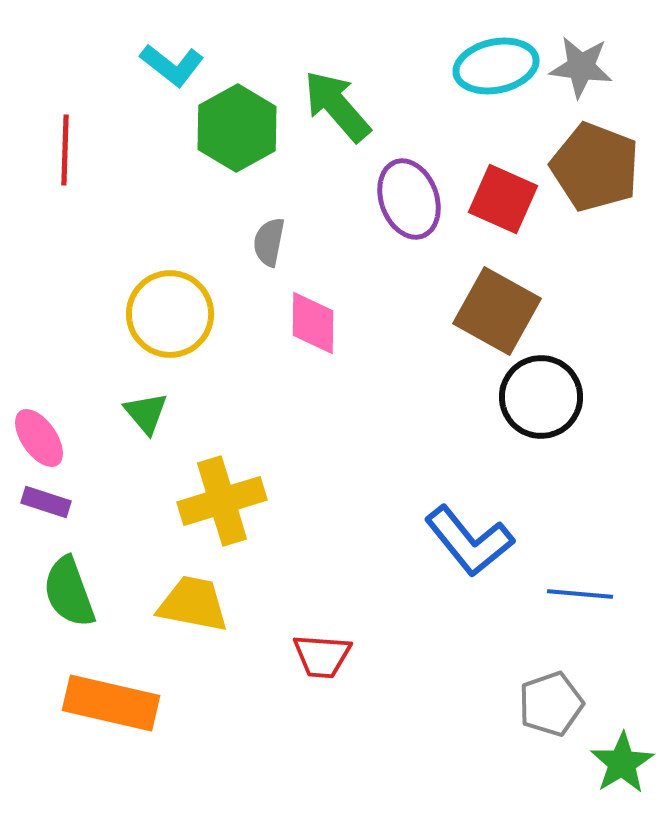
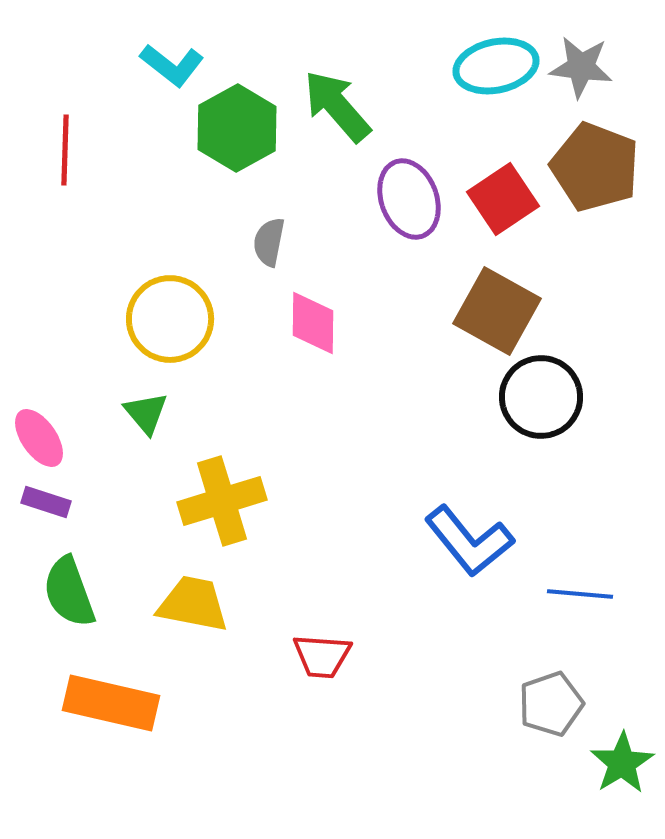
red square: rotated 32 degrees clockwise
yellow circle: moved 5 px down
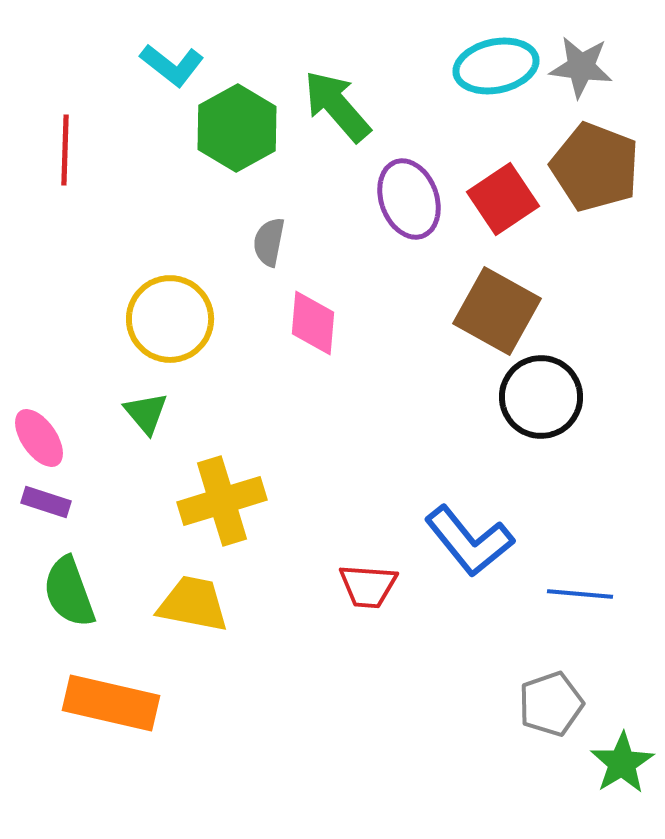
pink diamond: rotated 4 degrees clockwise
red trapezoid: moved 46 px right, 70 px up
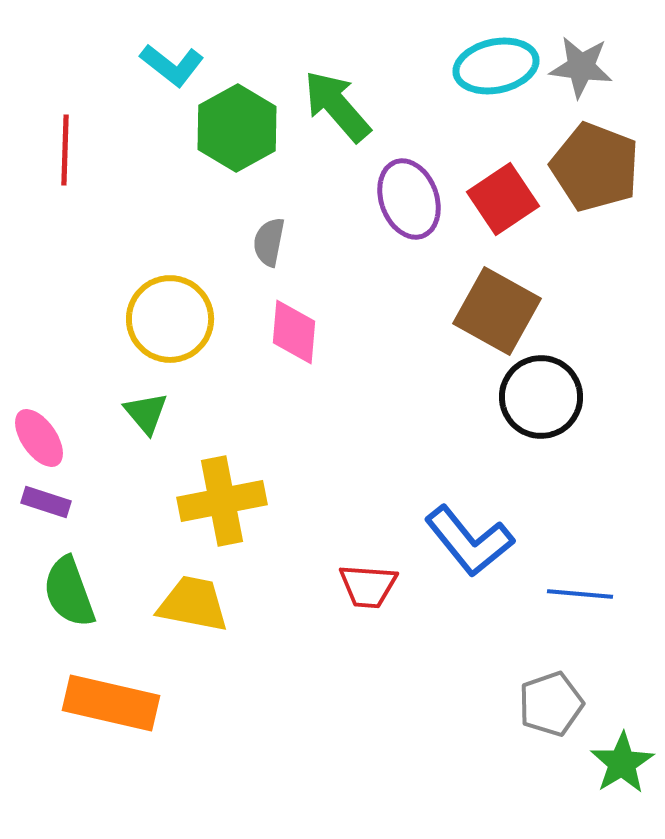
pink diamond: moved 19 px left, 9 px down
yellow cross: rotated 6 degrees clockwise
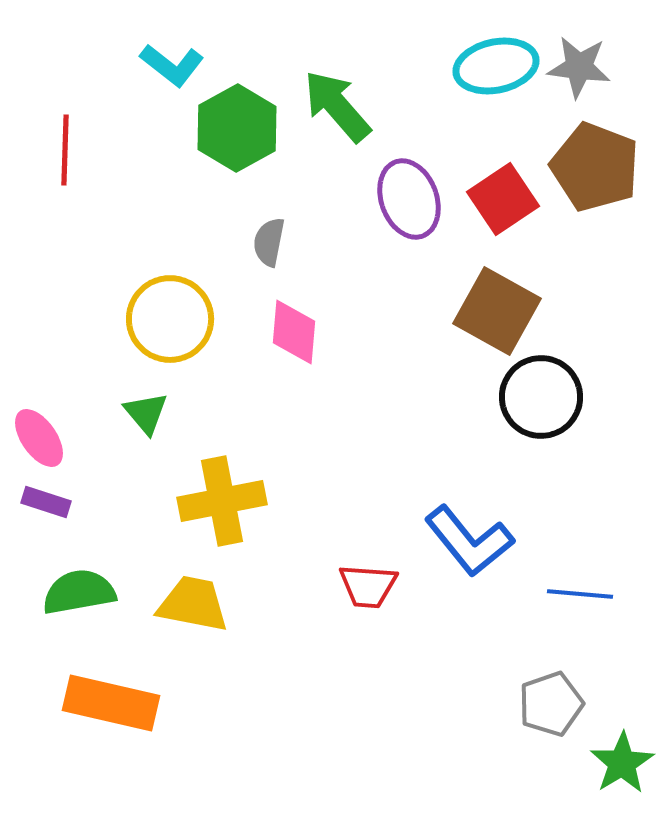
gray star: moved 2 px left
green semicircle: moved 10 px right; rotated 100 degrees clockwise
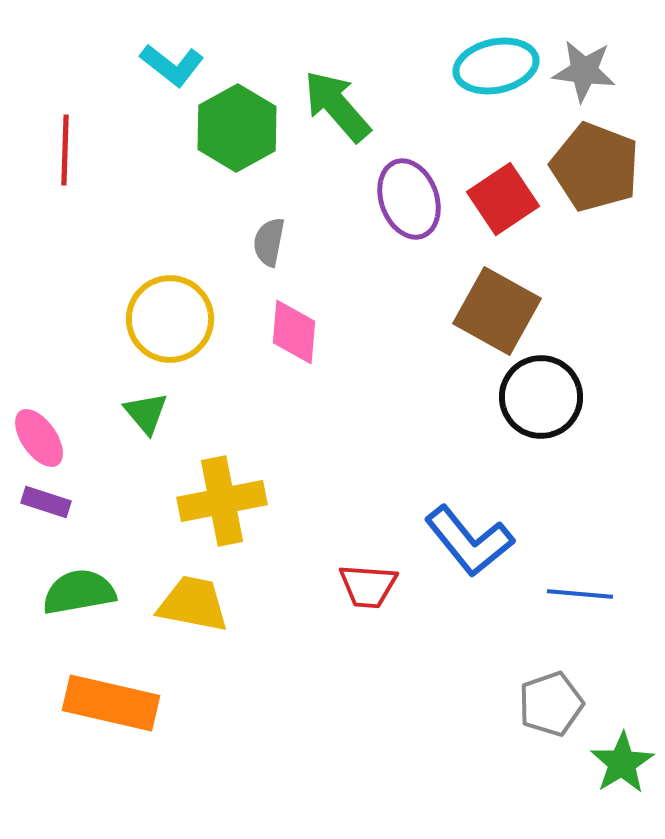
gray star: moved 5 px right, 4 px down
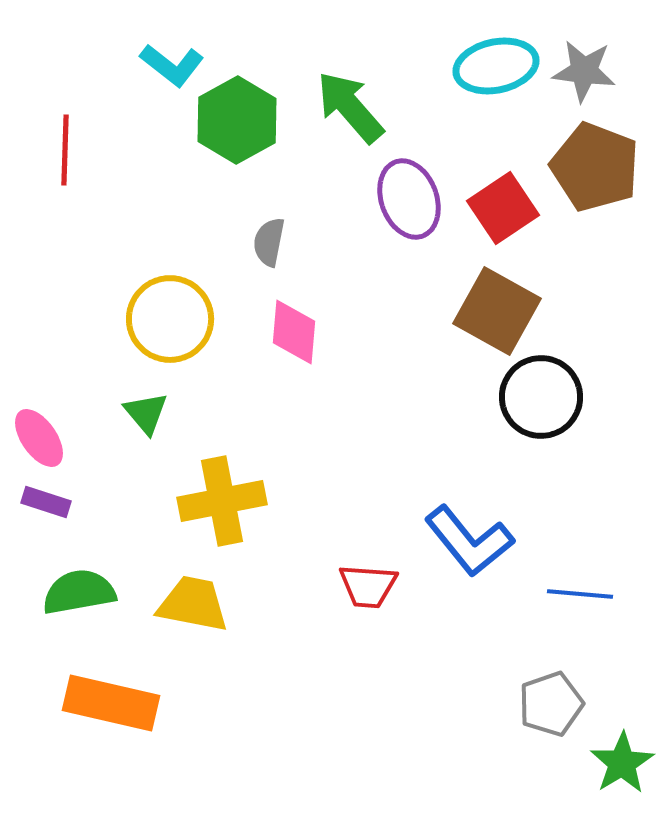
green arrow: moved 13 px right, 1 px down
green hexagon: moved 8 px up
red square: moved 9 px down
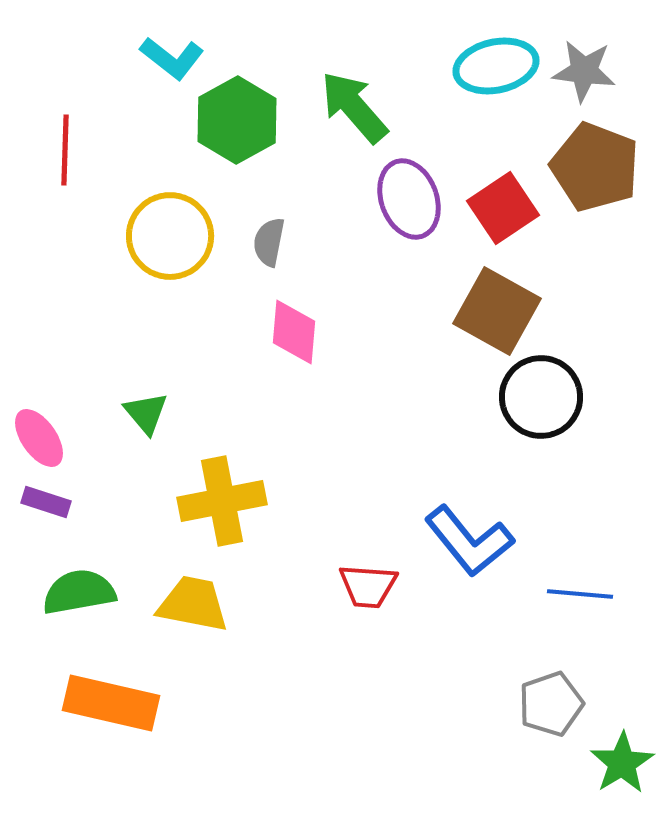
cyan L-shape: moved 7 px up
green arrow: moved 4 px right
yellow circle: moved 83 px up
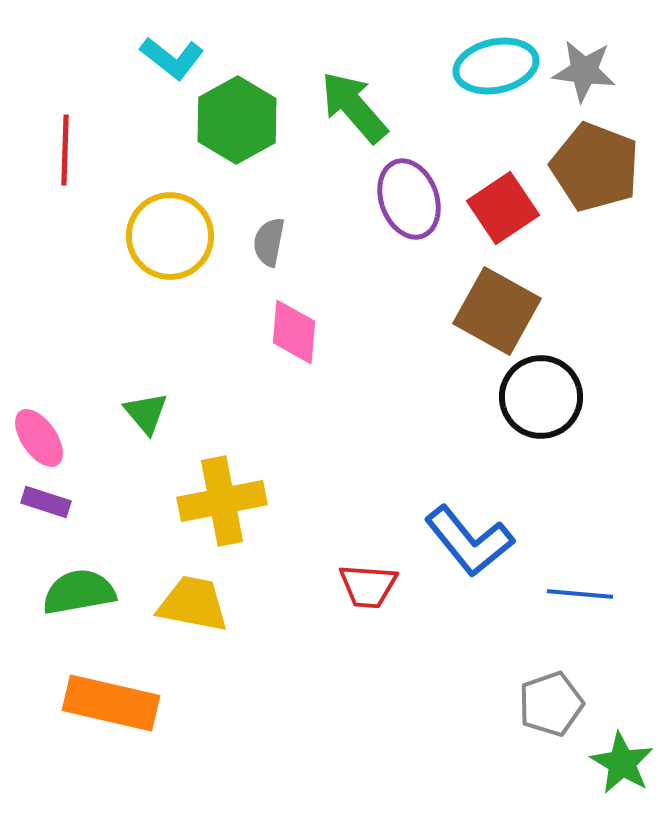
green star: rotated 10 degrees counterclockwise
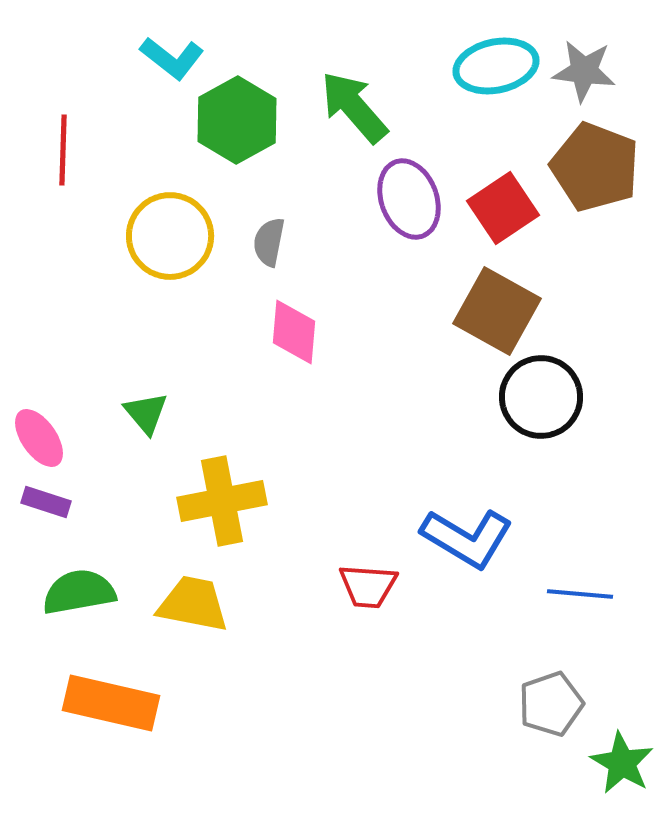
red line: moved 2 px left
blue L-shape: moved 2 px left, 3 px up; rotated 20 degrees counterclockwise
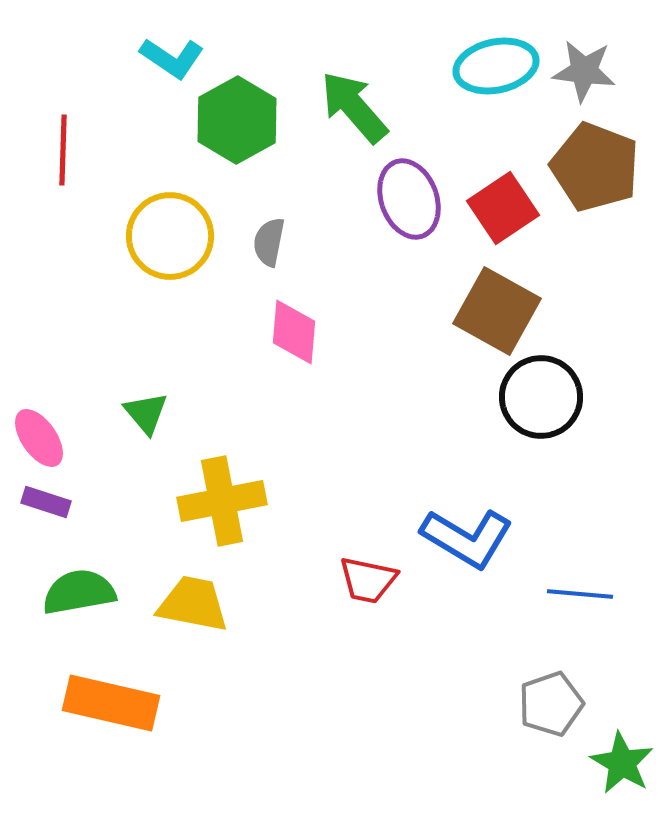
cyan L-shape: rotated 4 degrees counterclockwise
red trapezoid: moved 6 px up; rotated 8 degrees clockwise
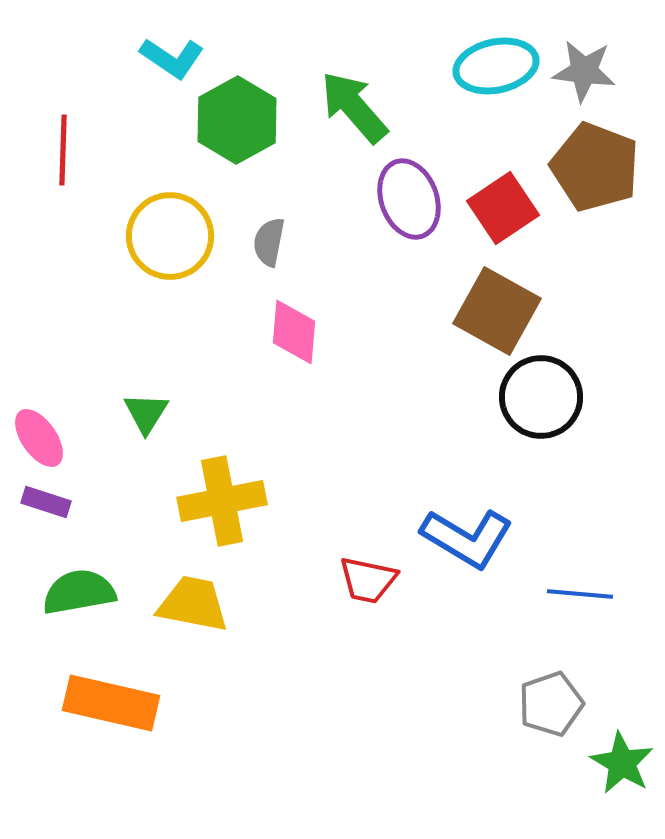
green triangle: rotated 12 degrees clockwise
